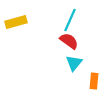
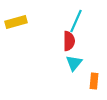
cyan line: moved 6 px right, 1 px down
red semicircle: rotated 54 degrees clockwise
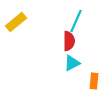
yellow rectangle: rotated 25 degrees counterclockwise
cyan triangle: moved 2 px left; rotated 24 degrees clockwise
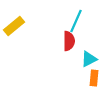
yellow rectangle: moved 2 px left, 4 px down
cyan triangle: moved 17 px right, 4 px up
orange rectangle: moved 3 px up
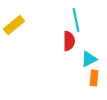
cyan line: moved 1 px up; rotated 35 degrees counterclockwise
yellow rectangle: moved 1 px up
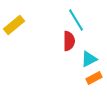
cyan line: rotated 20 degrees counterclockwise
orange rectangle: rotated 56 degrees clockwise
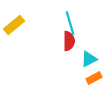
cyan line: moved 6 px left, 3 px down; rotated 15 degrees clockwise
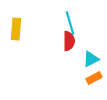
yellow rectangle: moved 2 px right, 4 px down; rotated 45 degrees counterclockwise
cyan triangle: moved 2 px right
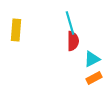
yellow rectangle: moved 1 px down
red semicircle: moved 4 px right
cyan triangle: moved 1 px right
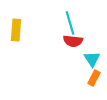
red semicircle: rotated 96 degrees clockwise
cyan triangle: rotated 36 degrees counterclockwise
orange rectangle: rotated 35 degrees counterclockwise
